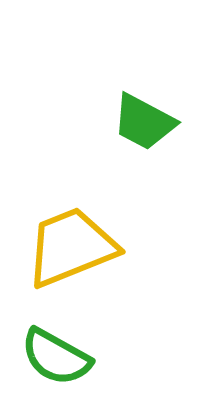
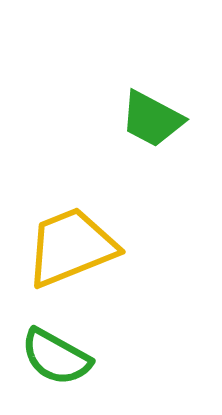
green trapezoid: moved 8 px right, 3 px up
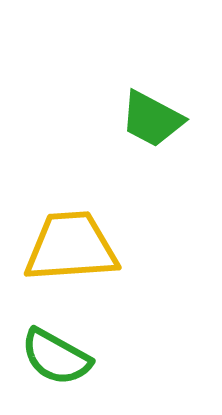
yellow trapezoid: rotated 18 degrees clockwise
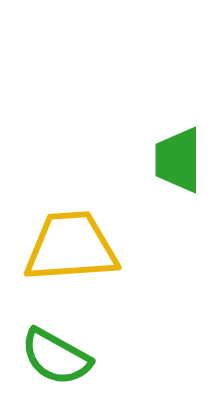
green trapezoid: moved 26 px right, 41 px down; rotated 62 degrees clockwise
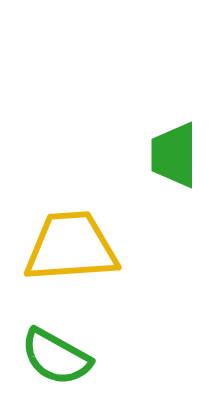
green trapezoid: moved 4 px left, 5 px up
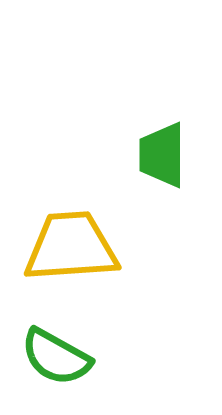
green trapezoid: moved 12 px left
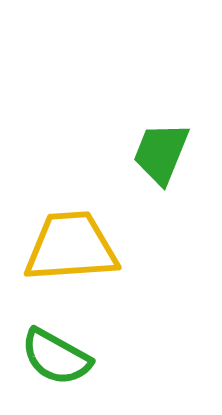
green trapezoid: moved 1 px left, 2 px up; rotated 22 degrees clockwise
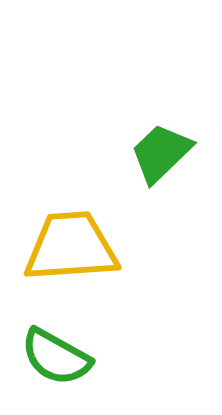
green trapezoid: rotated 24 degrees clockwise
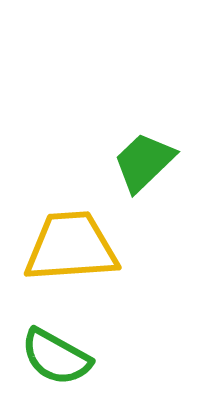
green trapezoid: moved 17 px left, 9 px down
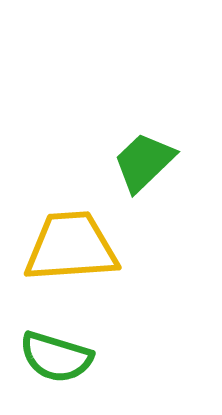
green semicircle: rotated 12 degrees counterclockwise
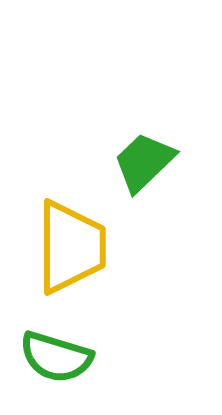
yellow trapezoid: rotated 94 degrees clockwise
